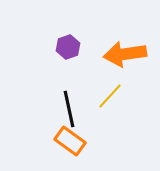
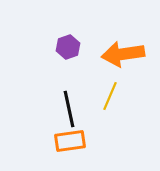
orange arrow: moved 2 px left
yellow line: rotated 20 degrees counterclockwise
orange rectangle: rotated 44 degrees counterclockwise
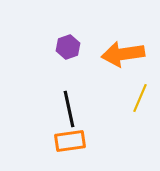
yellow line: moved 30 px right, 2 px down
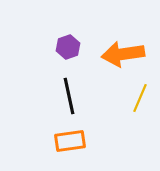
black line: moved 13 px up
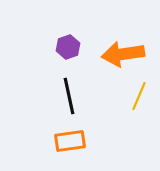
yellow line: moved 1 px left, 2 px up
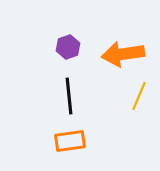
black line: rotated 6 degrees clockwise
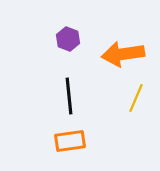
purple hexagon: moved 8 px up; rotated 20 degrees counterclockwise
yellow line: moved 3 px left, 2 px down
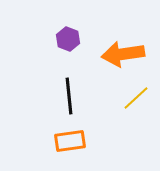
yellow line: rotated 24 degrees clockwise
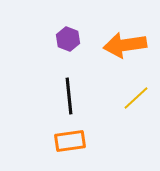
orange arrow: moved 2 px right, 9 px up
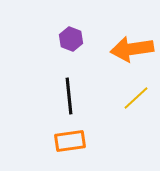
purple hexagon: moved 3 px right
orange arrow: moved 7 px right, 4 px down
